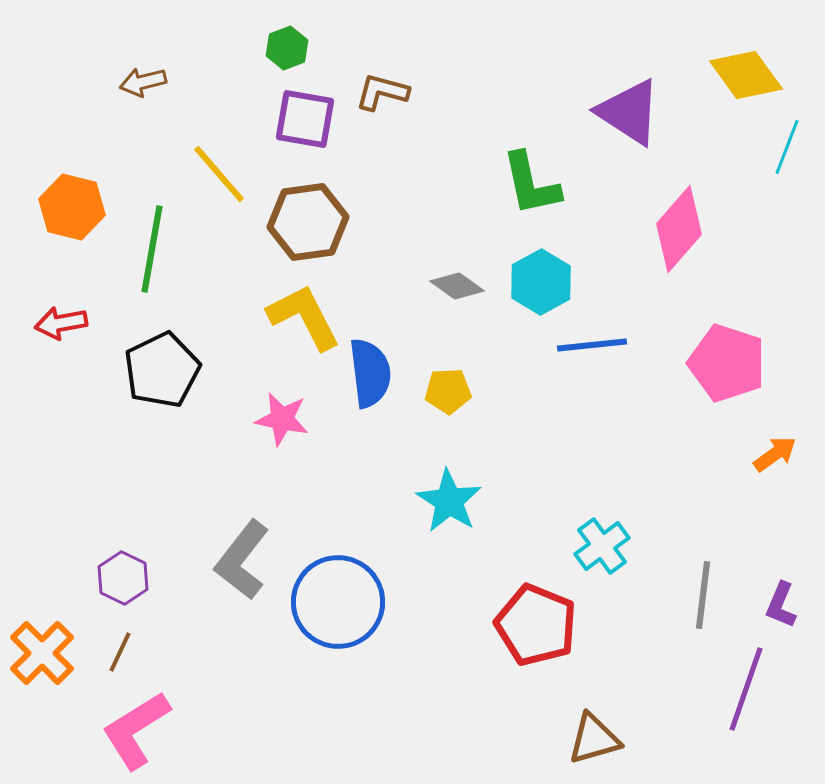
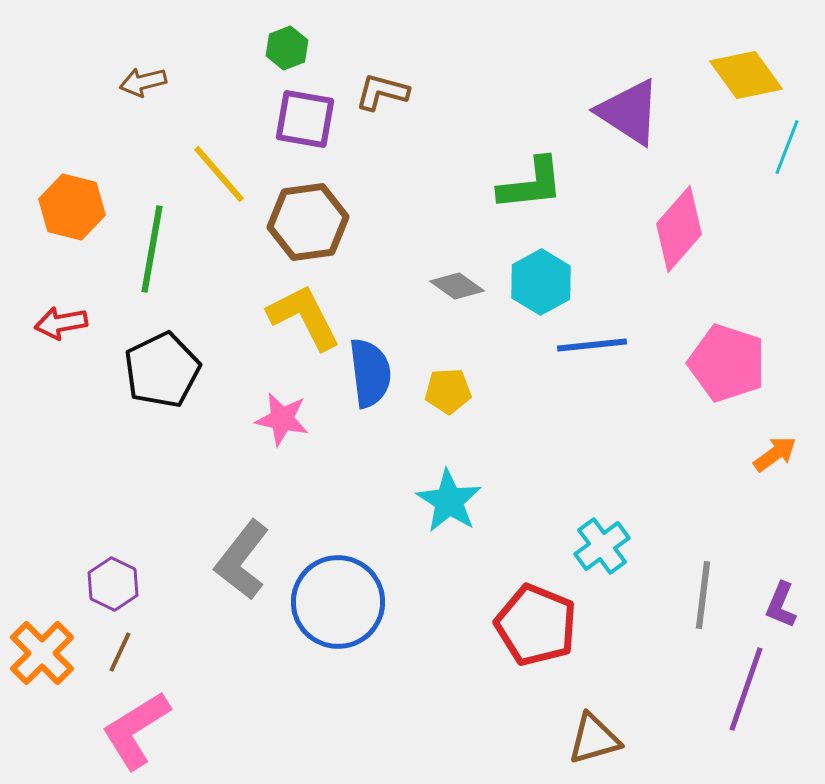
green L-shape: rotated 84 degrees counterclockwise
purple hexagon: moved 10 px left, 6 px down
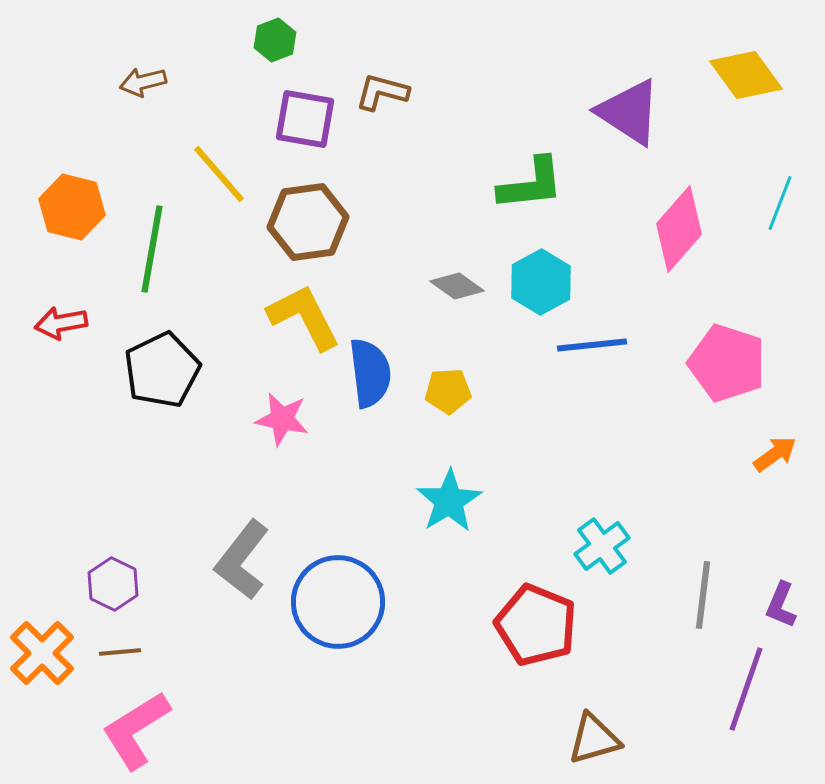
green hexagon: moved 12 px left, 8 px up
cyan line: moved 7 px left, 56 px down
cyan star: rotated 8 degrees clockwise
brown line: rotated 60 degrees clockwise
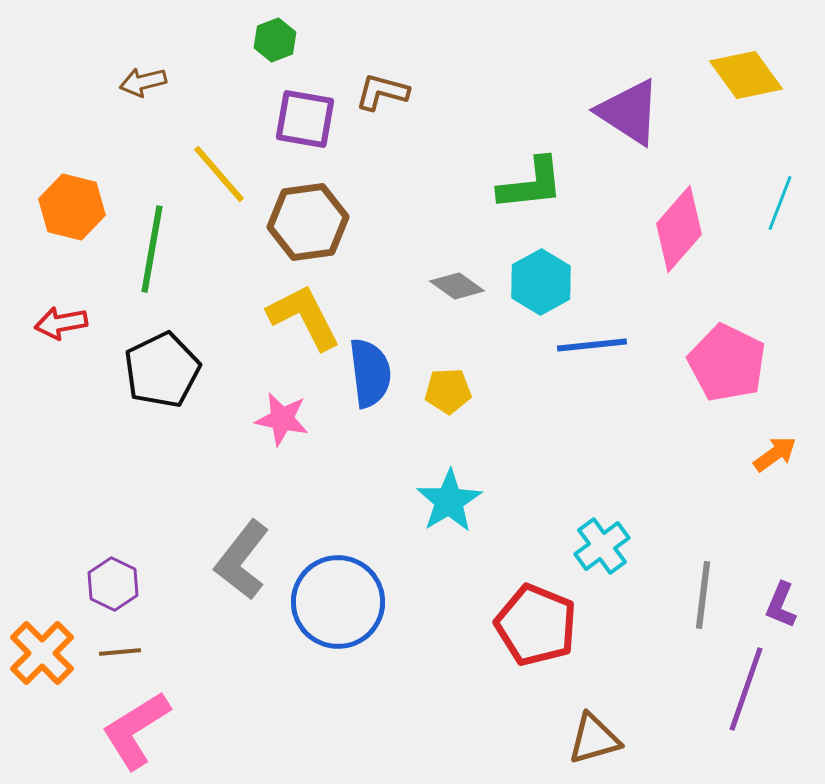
pink pentagon: rotated 8 degrees clockwise
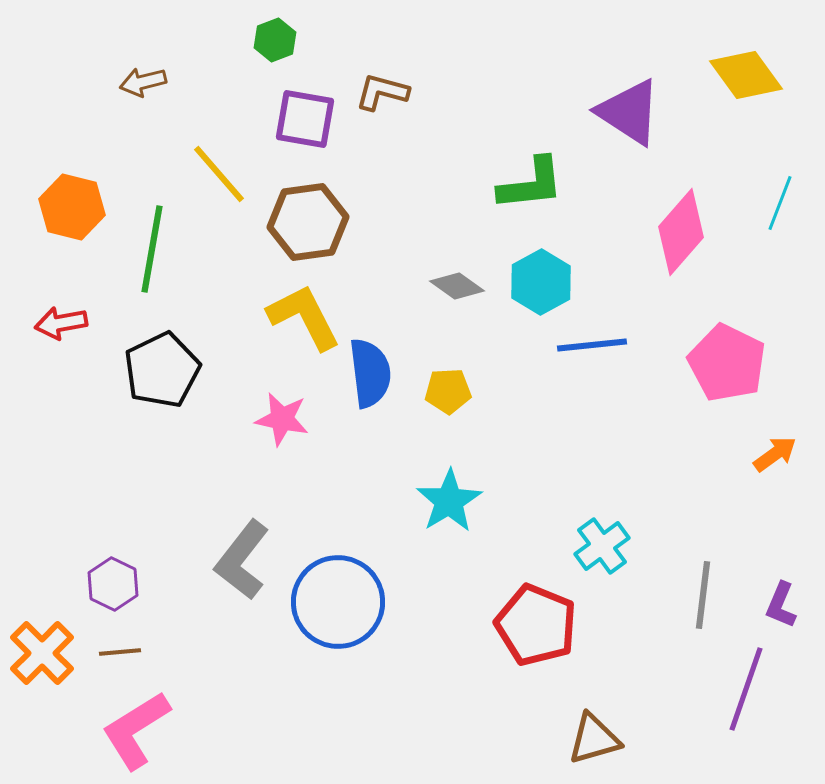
pink diamond: moved 2 px right, 3 px down
